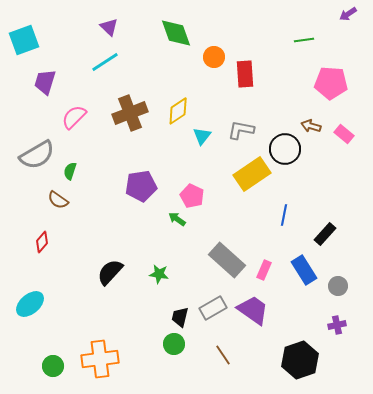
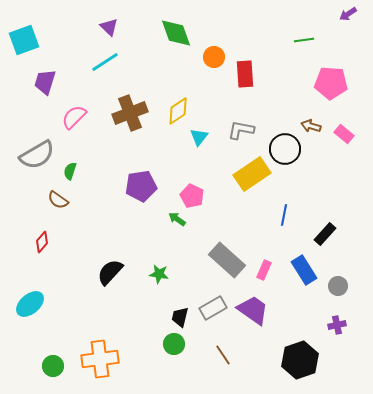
cyan triangle at (202, 136): moved 3 px left, 1 px down
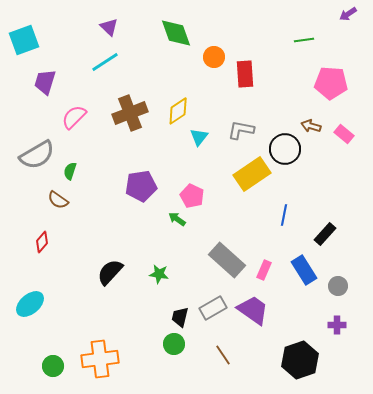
purple cross at (337, 325): rotated 12 degrees clockwise
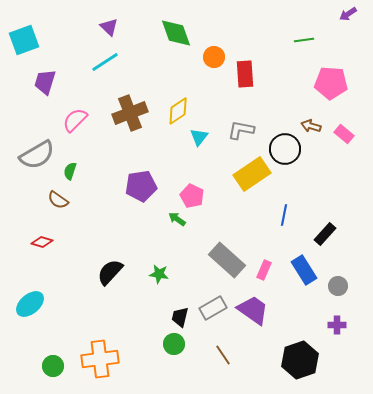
pink semicircle at (74, 117): moved 1 px right, 3 px down
red diamond at (42, 242): rotated 65 degrees clockwise
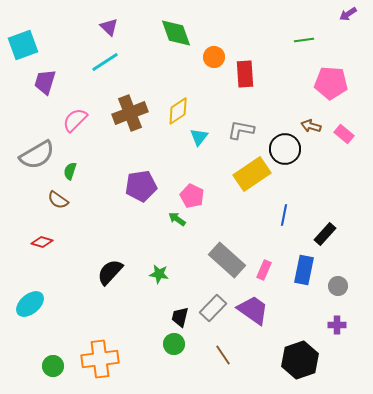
cyan square at (24, 40): moved 1 px left, 5 px down
blue rectangle at (304, 270): rotated 44 degrees clockwise
gray rectangle at (213, 308): rotated 16 degrees counterclockwise
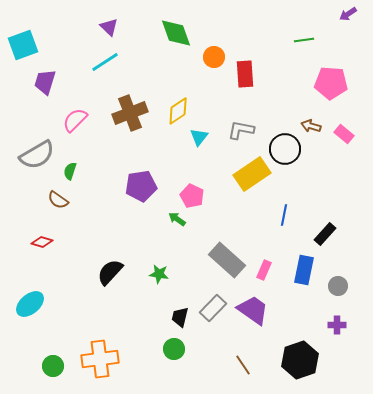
green circle at (174, 344): moved 5 px down
brown line at (223, 355): moved 20 px right, 10 px down
